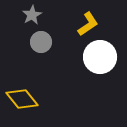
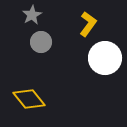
yellow L-shape: rotated 20 degrees counterclockwise
white circle: moved 5 px right, 1 px down
yellow diamond: moved 7 px right
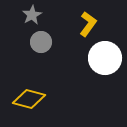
yellow diamond: rotated 36 degrees counterclockwise
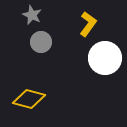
gray star: rotated 18 degrees counterclockwise
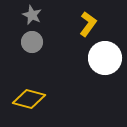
gray circle: moved 9 px left
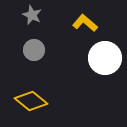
yellow L-shape: moved 3 px left, 1 px up; rotated 85 degrees counterclockwise
gray circle: moved 2 px right, 8 px down
yellow diamond: moved 2 px right, 2 px down; rotated 24 degrees clockwise
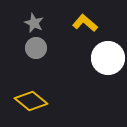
gray star: moved 2 px right, 8 px down
gray circle: moved 2 px right, 2 px up
white circle: moved 3 px right
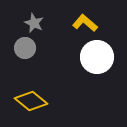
gray circle: moved 11 px left
white circle: moved 11 px left, 1 px up
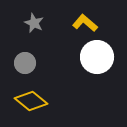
gray circle: moved 15 px down
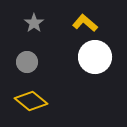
gray star: rotated 12 degrees clockwise
white circle: moved 2 px left
gray circle: moved 2 px right, 1 px up
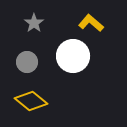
yellow L-shape: moved 6 px right
white circle: moved 22 px left, 1 px up
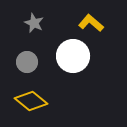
gray star: rotated 12 degrees counterclockwise
